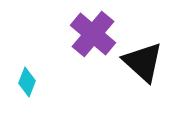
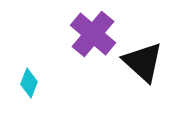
cyan diamond: moved 2 px right, 1 px down
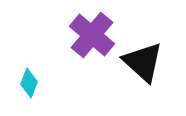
purple cross: moved 1 px left, 1 px down
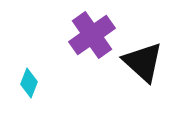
purple cross: rotated 15 degrees clockwise
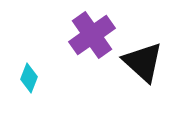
cyan diamond: moved 5 px up
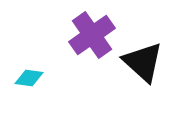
cyan diamond: rotated 76 degrees clockwise
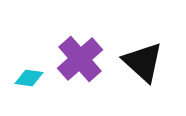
purple cross: moved 12 px left, 24 px down; rotated 6 degrees counterclockwise
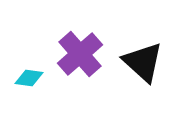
purple cross: moved 5 px up
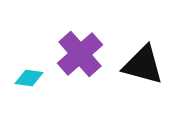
black triangle: moved 3 px down; rotated 27 degrees counterclockwise
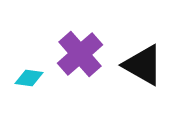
black triangle: rotated 15 degrees clockwise
